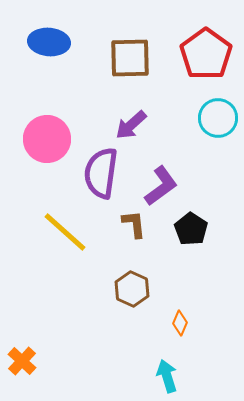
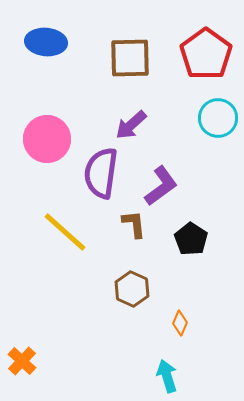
blue ellipse: moved 3 px left
black pentagon: moved 10 px down
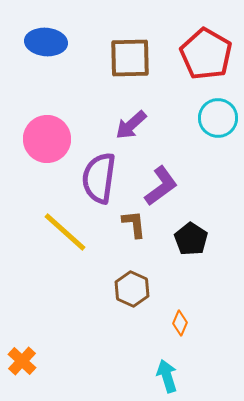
red pentagon: rotated 6 degrees counterclockwise
purple semicircle: moved 2 px left, 5 px down
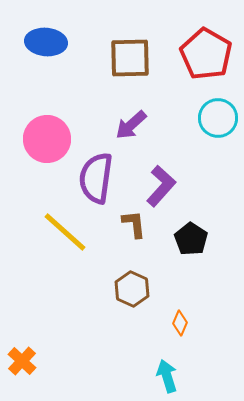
purple semicircle: moved 3 px left
purple L-shape: rotated 12 degrees counterclockwise
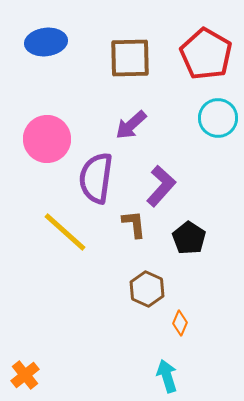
blue ellipse: rotated 12 degrees counterclockwise
black pentagon: moved 2 px left, 1 px up
brown hexagon: moved 15 px right
orange cross: moved 3 px right, 14 px down; rotated 8 degrees clockwise
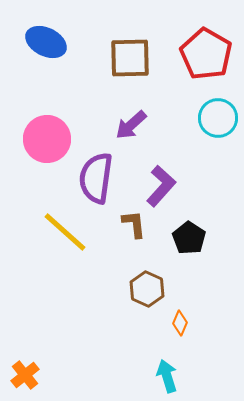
blue ellipse: rotated 33 degrees clockwise
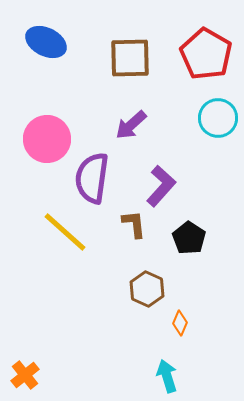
purple semicircle: moved 4 px left
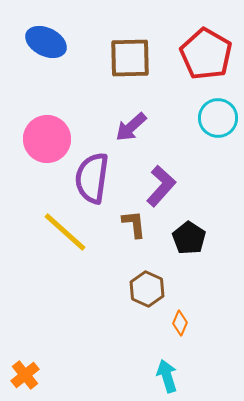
purple arrow: moved 2 px down
